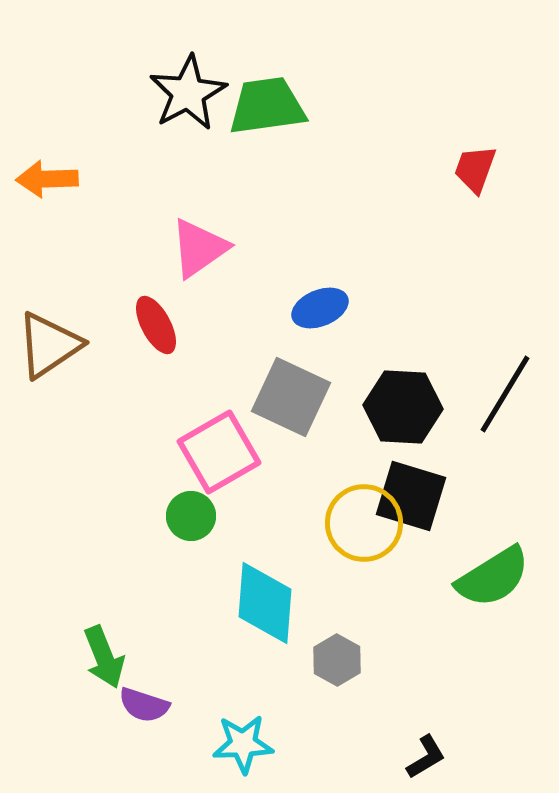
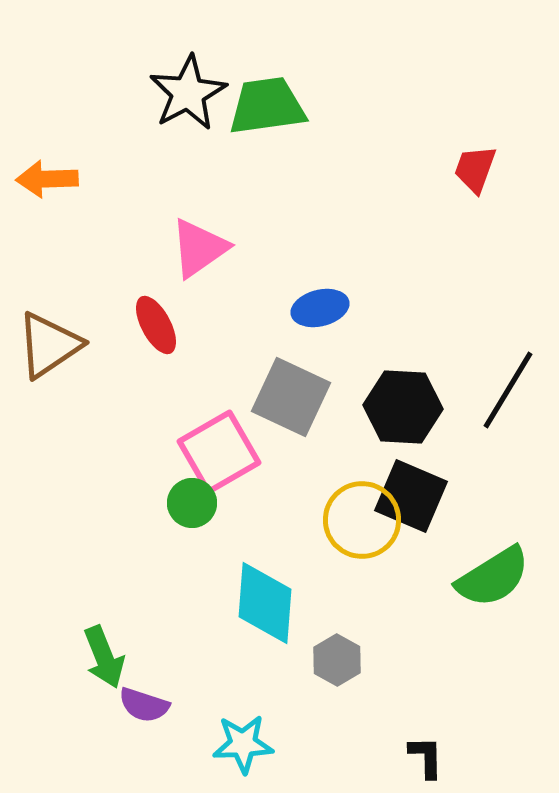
blue ellipse: rotated 8 degrees clockwise
black line: moved 3 px right, 4 px up
black square: rotated 6 degrees clockwise
green circle: moved 1 px right, 13 px up
yellow circle: moved 2 px left, 3 px up
black L-shape: rotated 60 degrees counterclockwise
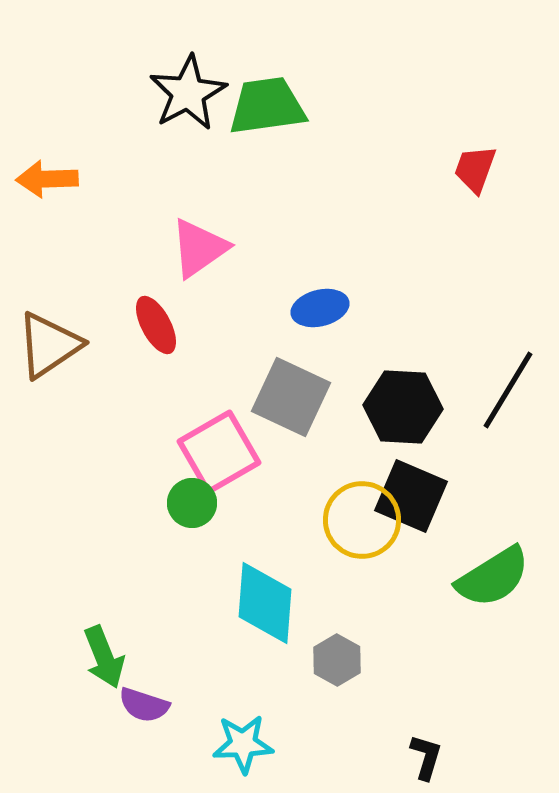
black L-shape: rotated 18 degrees clockwise
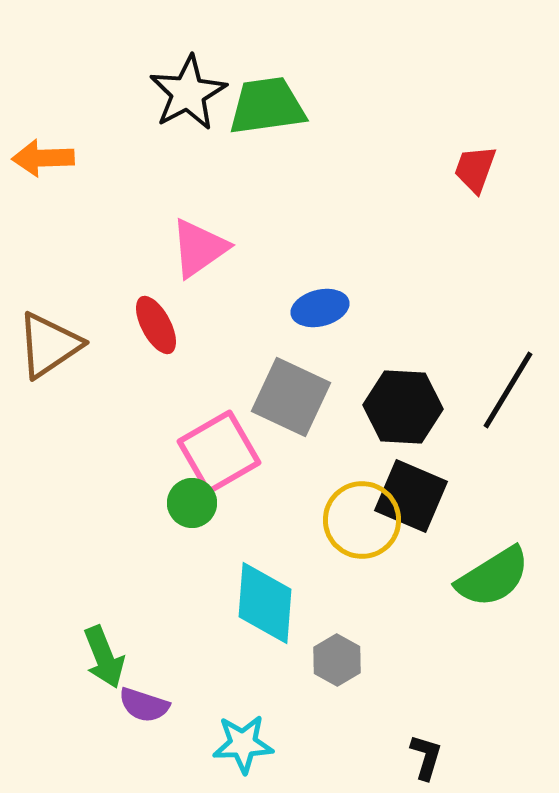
orange arrow: moved 4 px left, 21 px up
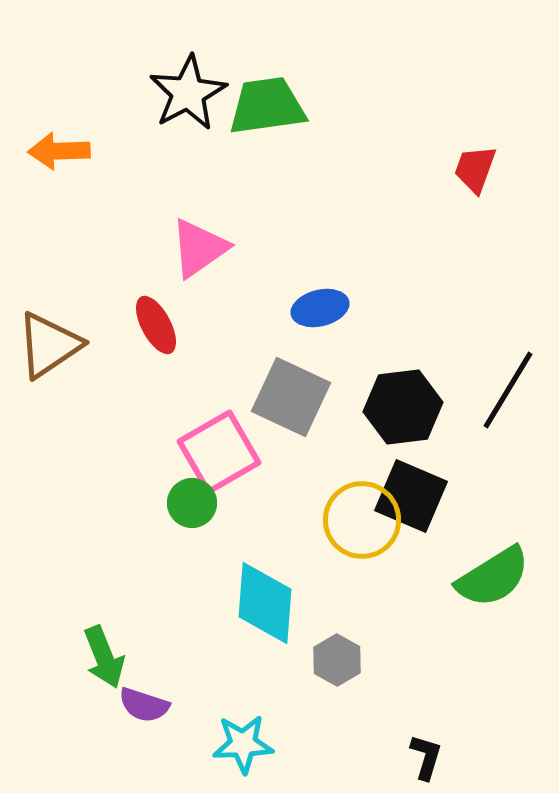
orange arrow: moved 16 px right, 7 px up
black hexagon: rotated 10 degrees counterclockwise
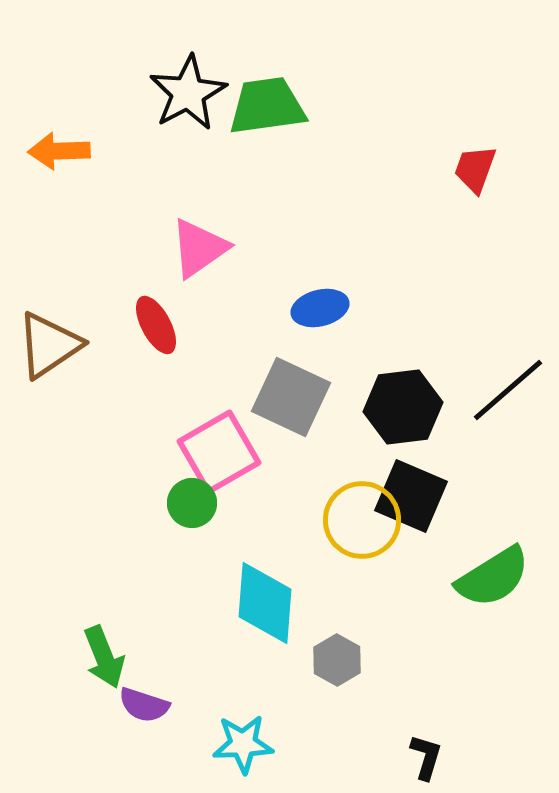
black line: rotated 18 degrees clockwise
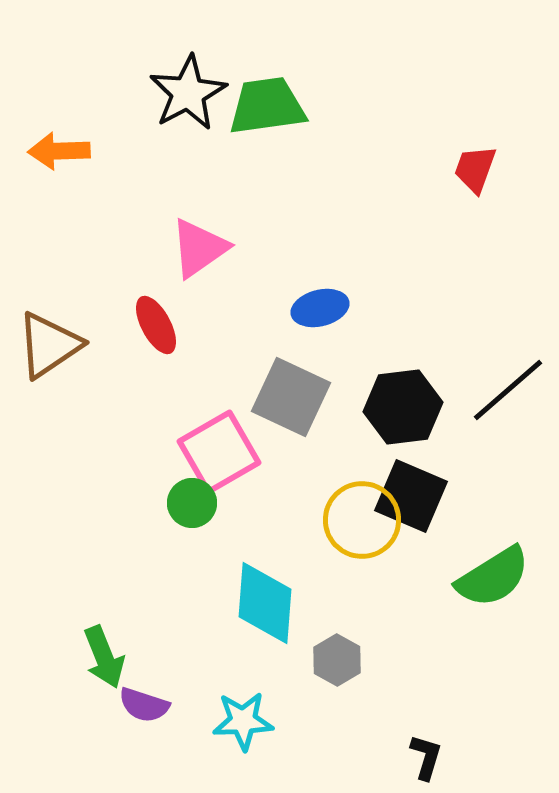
cyan star: moved 23 px up
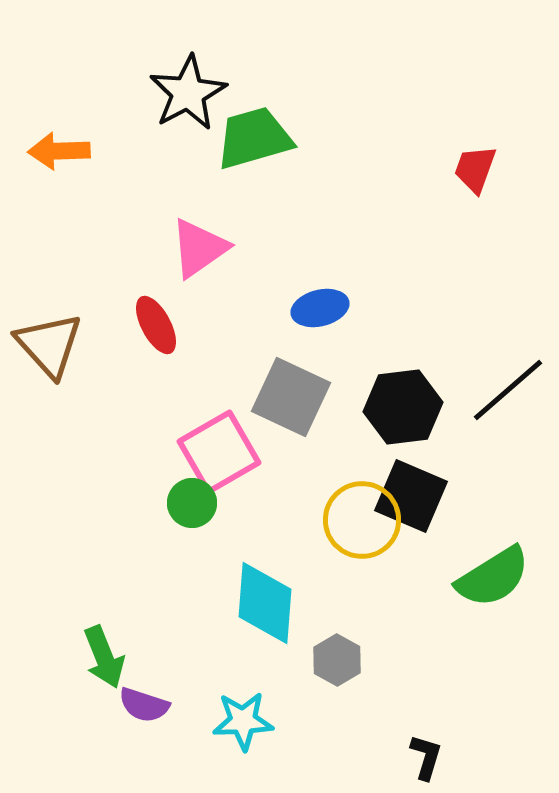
green trapezoid: moved 13 px left, 32 px down; rotated 8 degrees counterclockwise
brown triangle: rotated 38 degrees counterclockwise
